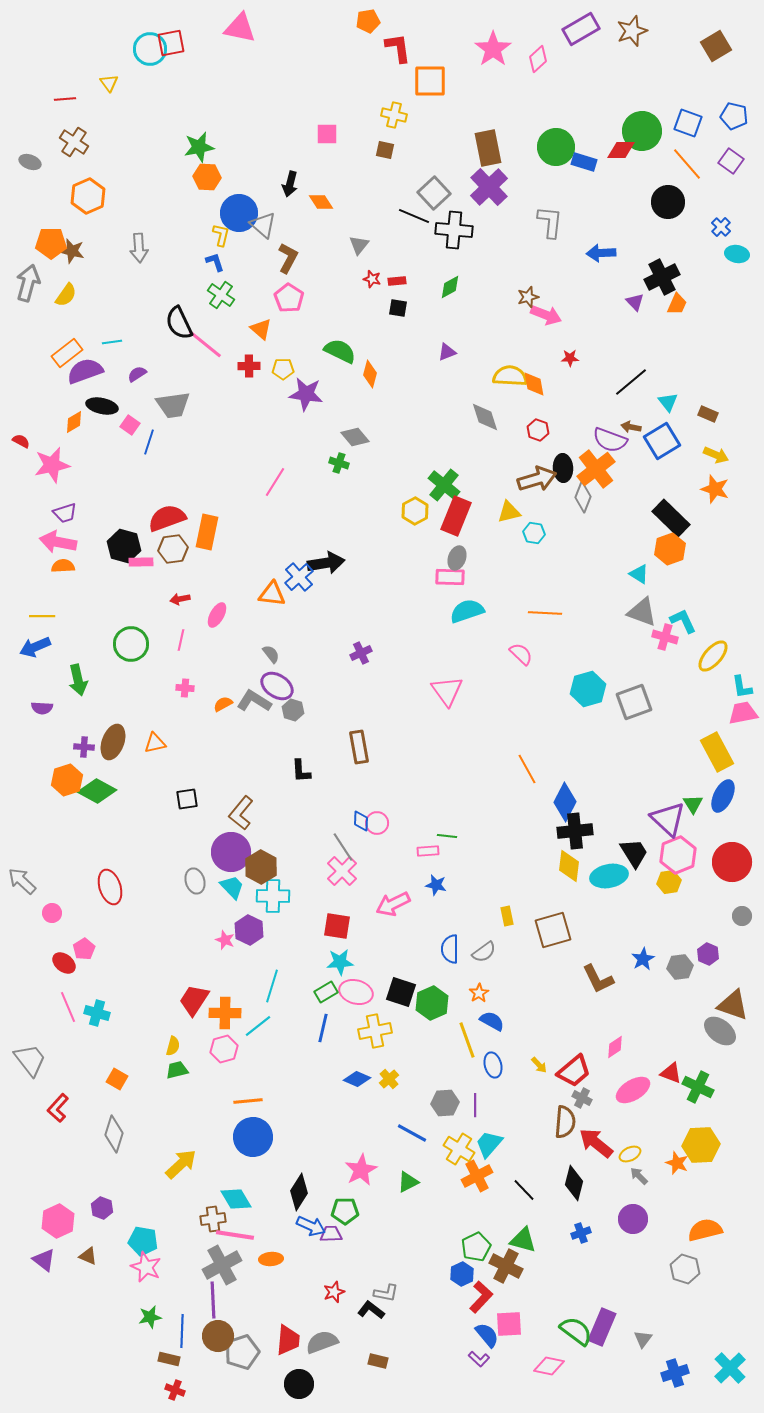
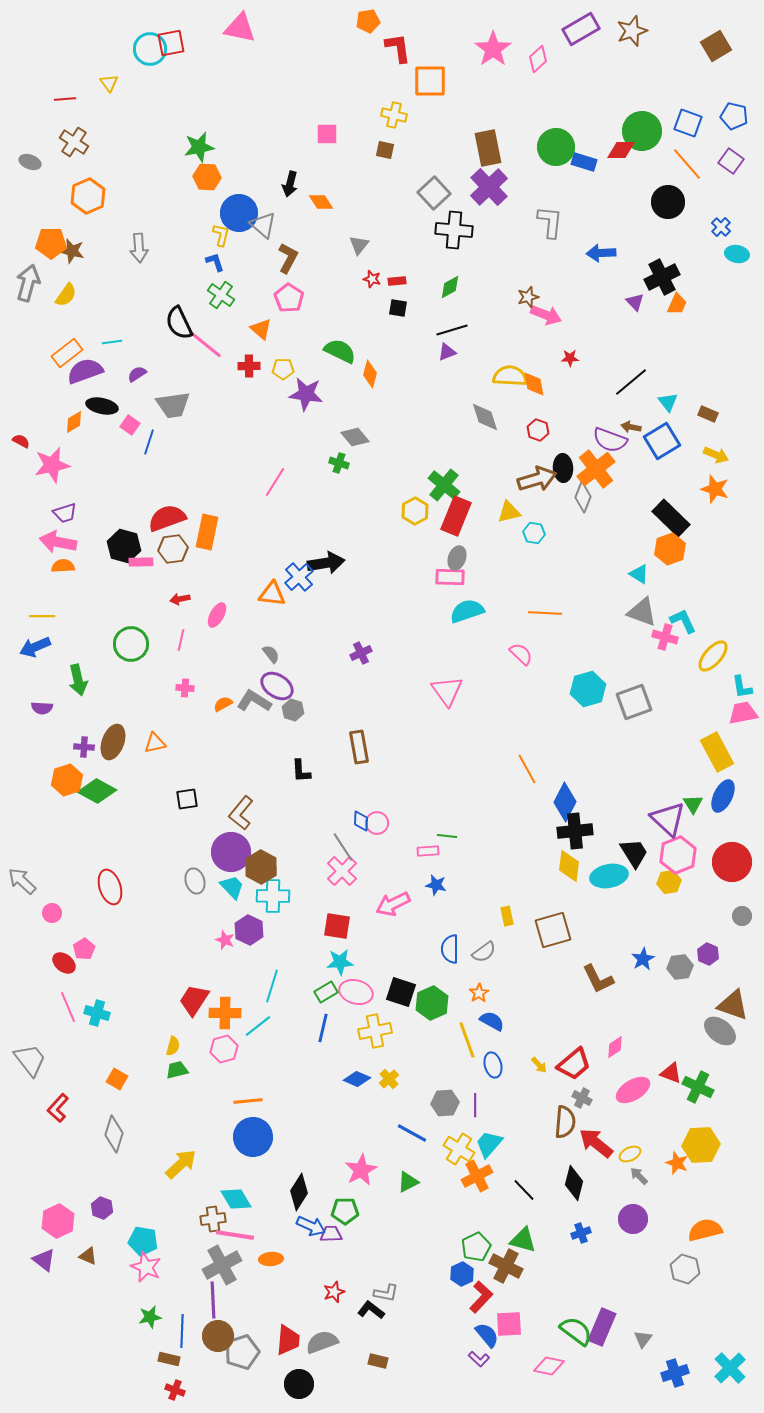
black line at (414, 216): moved 38 px right, 114 px down; rotated 40 degrees counterclockwise
red trapezoid at (574, 1071): moved 7 px up
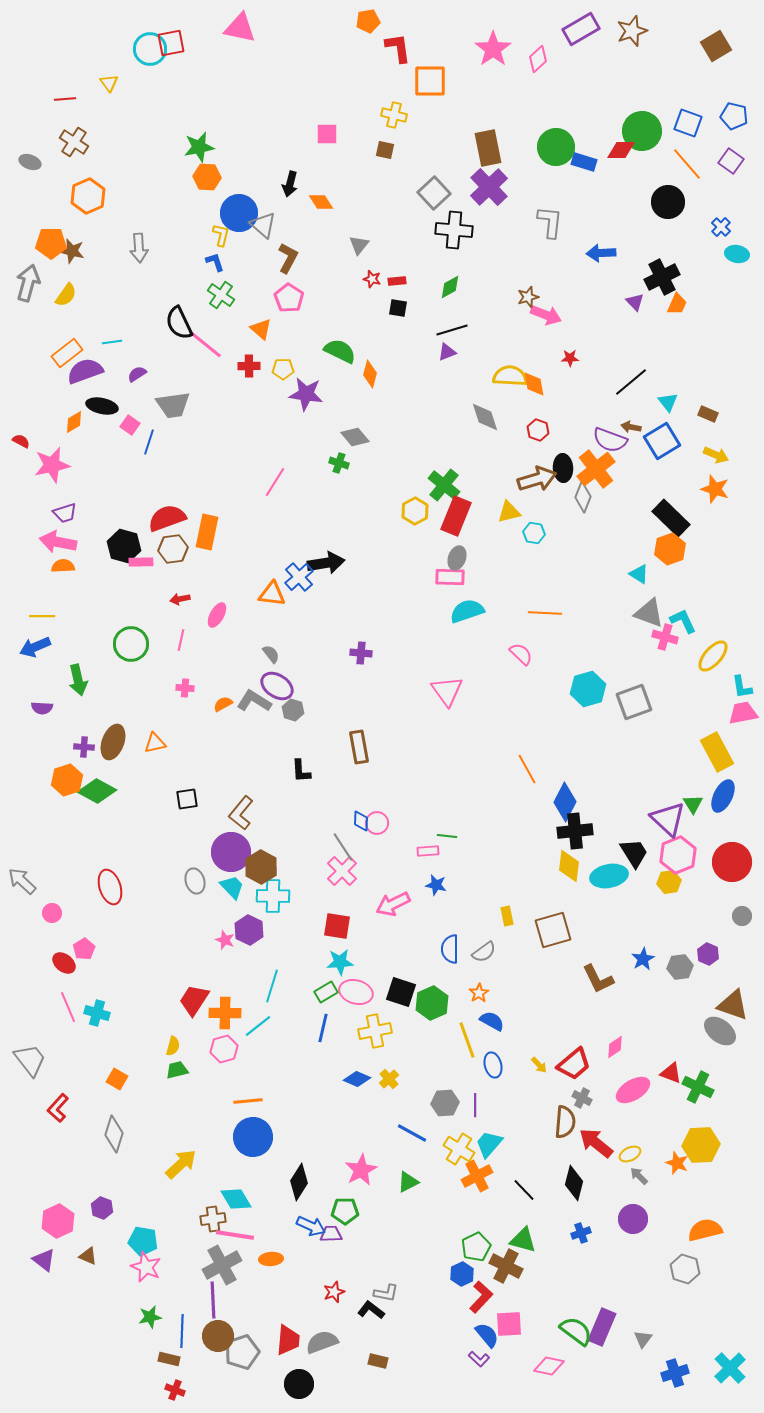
gray triangle at (642, 612): moved 7 px right, 1 px down
purple cross at (361, 653): rotated 30 degrees clockwise
black diamond at (299, 1192): moved 10 px up
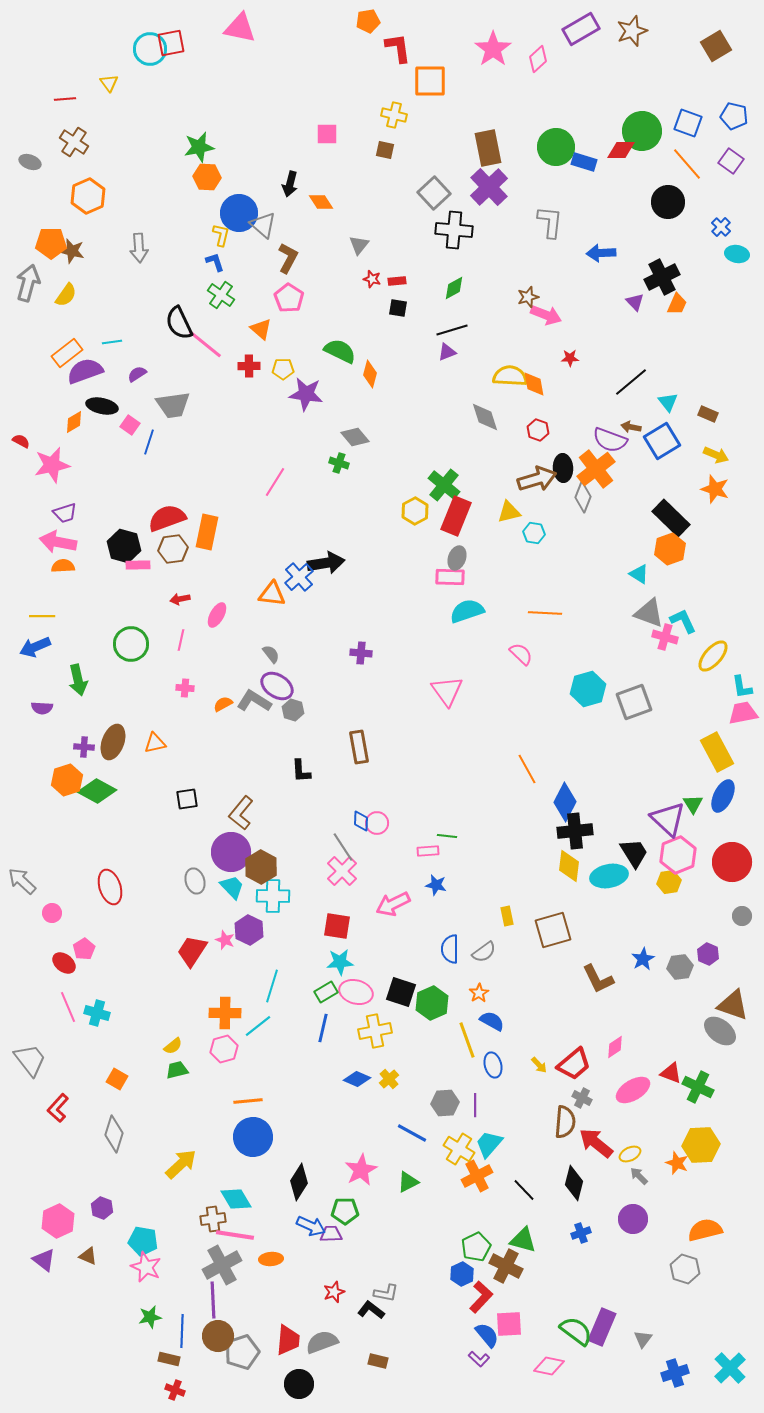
green diamond at (450, 287): moved 4 px right, 1 px down
pink rectangle at (141, 562): moved 3 px left, 3 px down
red trapezoid at (194, 1000): moved 2 px left, 49 px up
yellow semicircle at (173, 1046): rotated 36 degrees clockwise
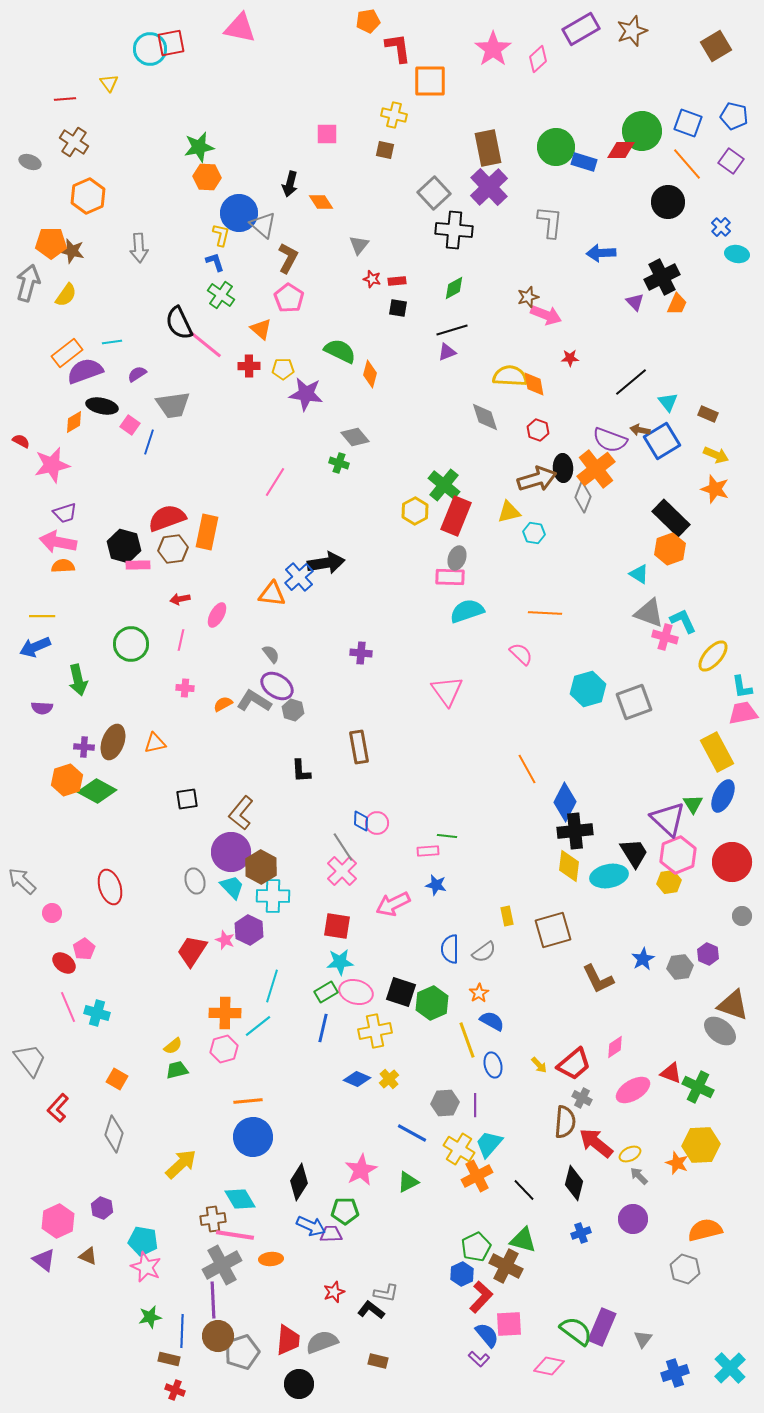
brown arrow at (631, 427): moved 9 px right, 3 px down
cyan diamond at (236, 1199): moved 4 px right
